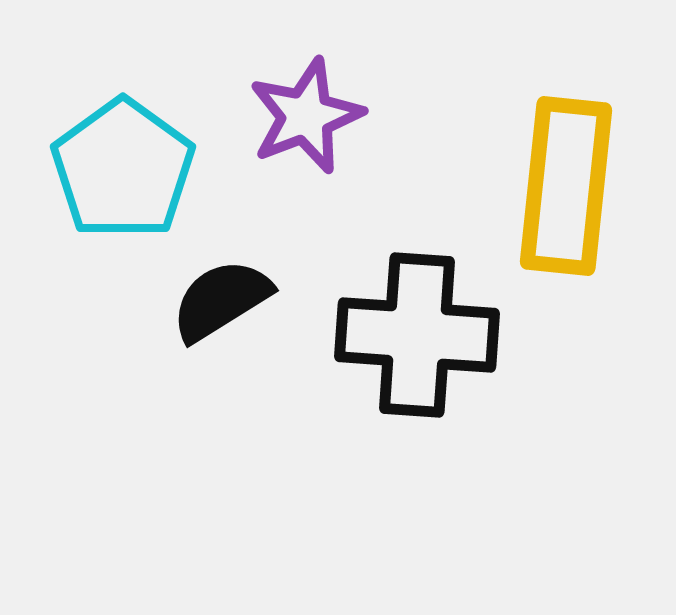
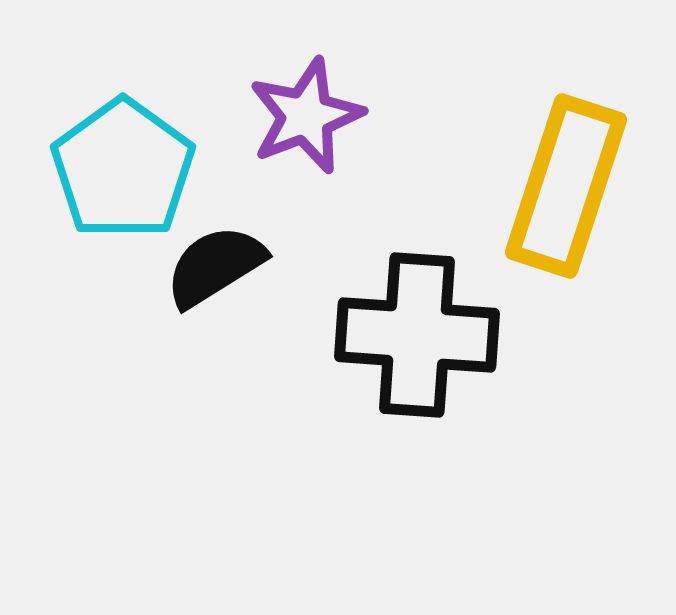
yellow rectangle: rotated 12 degrees clockwise
black semicircle: moved 6 px left, 34 px up
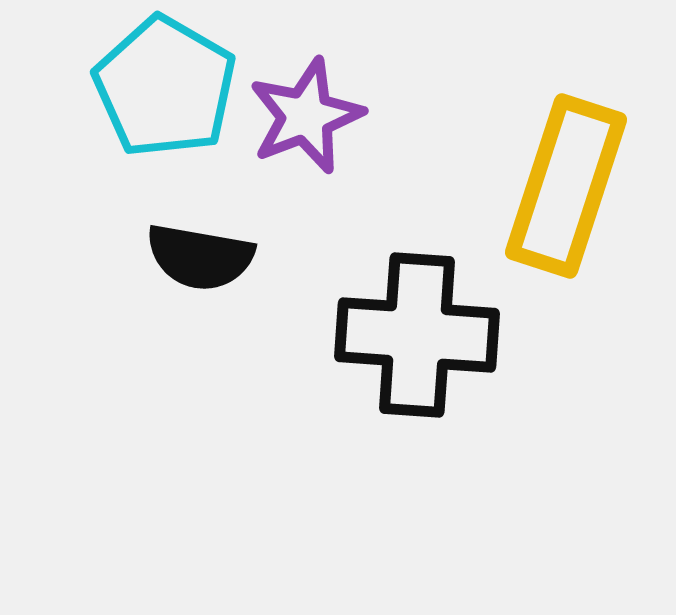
cyan pentagon: moved 42 px right, 82 px up; rotated 6 degrees counterclockwise
black semicircle: moved 15 px left, 9 px up; rotated 138 degrees counterclockwise
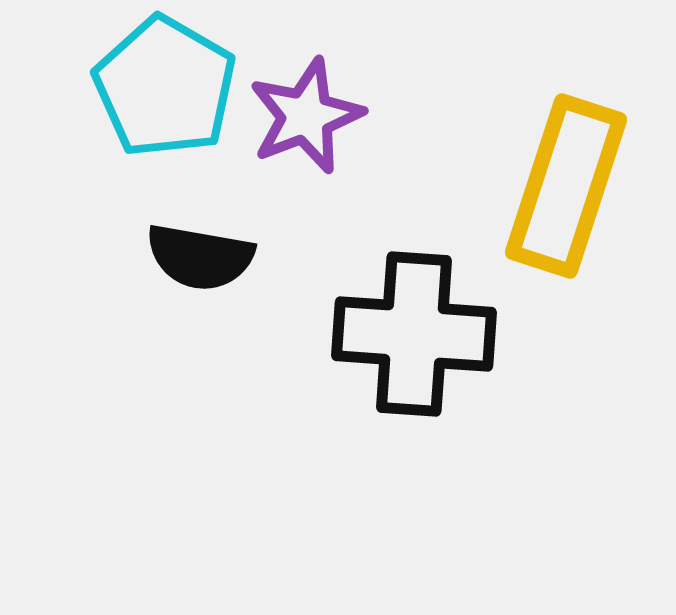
black cross: moved 3 px left, 1 px up
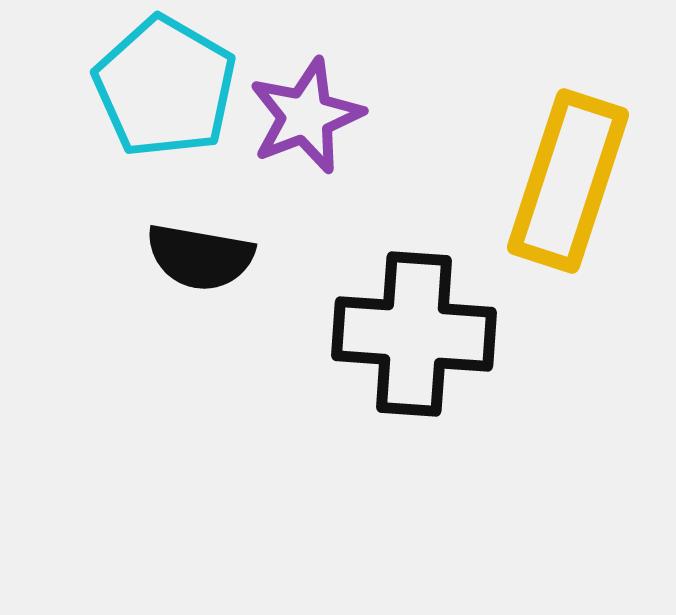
yellow rectangle: moved 2 px right, 5 px up
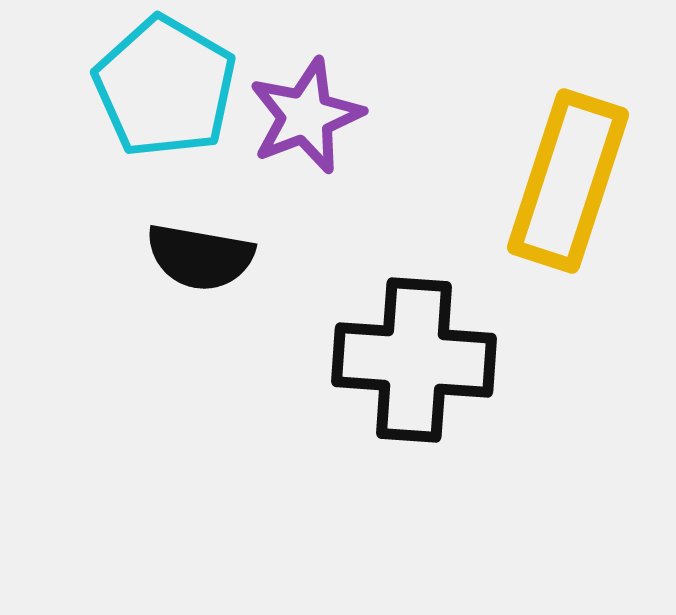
black cross: moved 26 px down
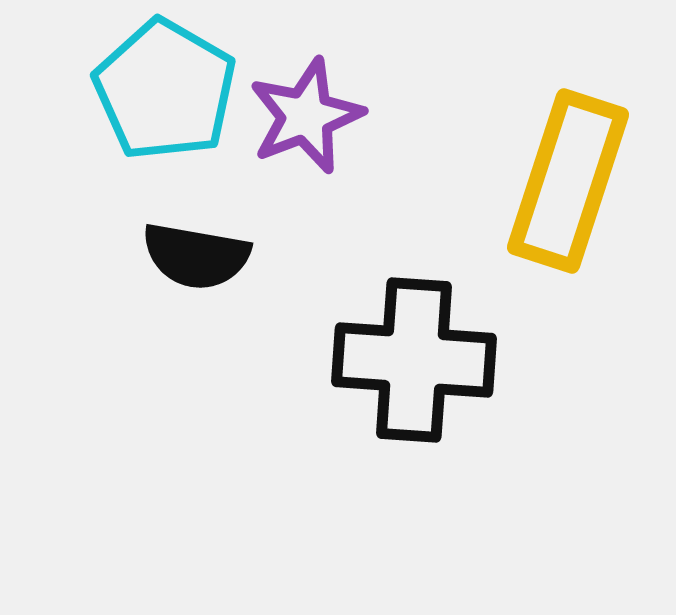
cyan pentagon: moved 3 px down
black semicircle: moved 4 px left, 1 px up
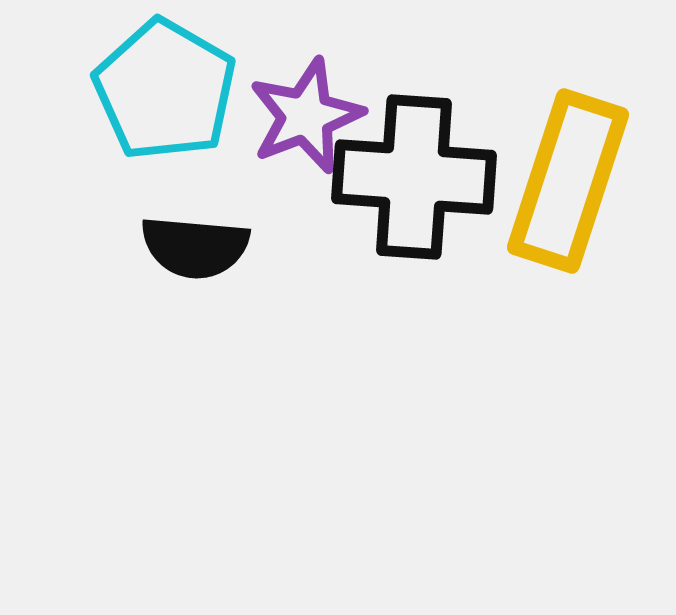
black semicircle: moved 1 px left, 9 px up; rotated 5 degrees counterclockwise
black cross: moved 183 px up
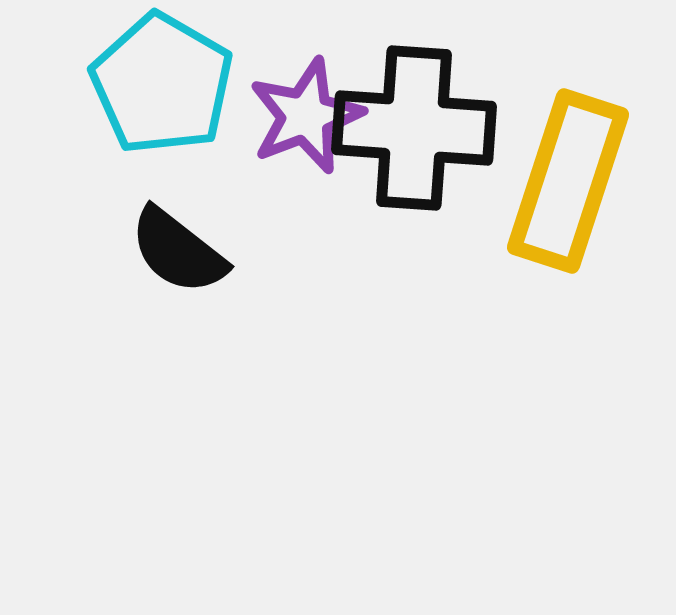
cyan pentagon: moved 3 px left, 6 px up
black cross: moved 49 px up
black semicircle: moved 17 px left, 4 px down; rotated 33 degrees clockwise
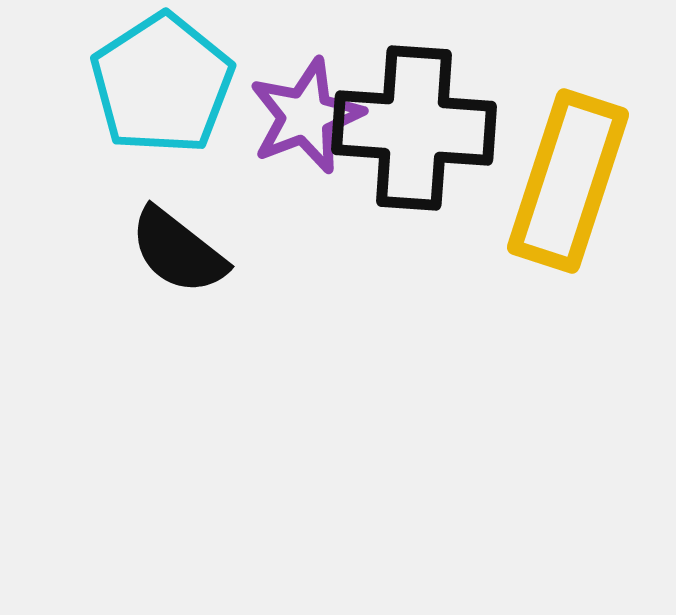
cyan pentagon: rotated 9 degrees clockwise
